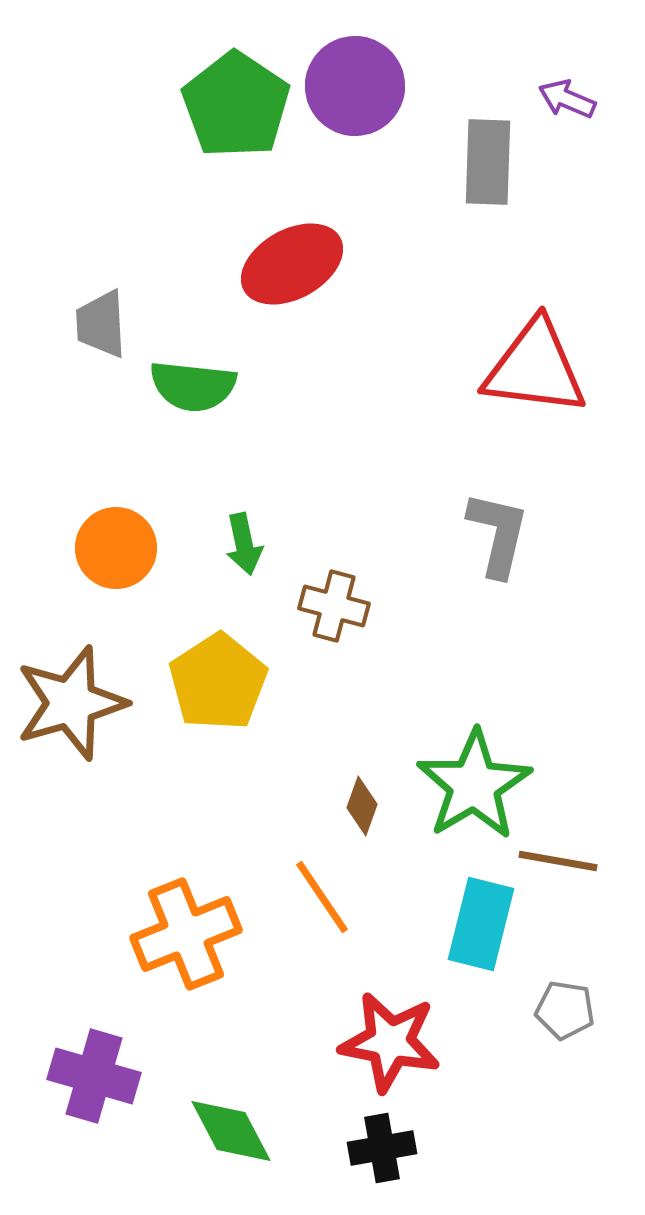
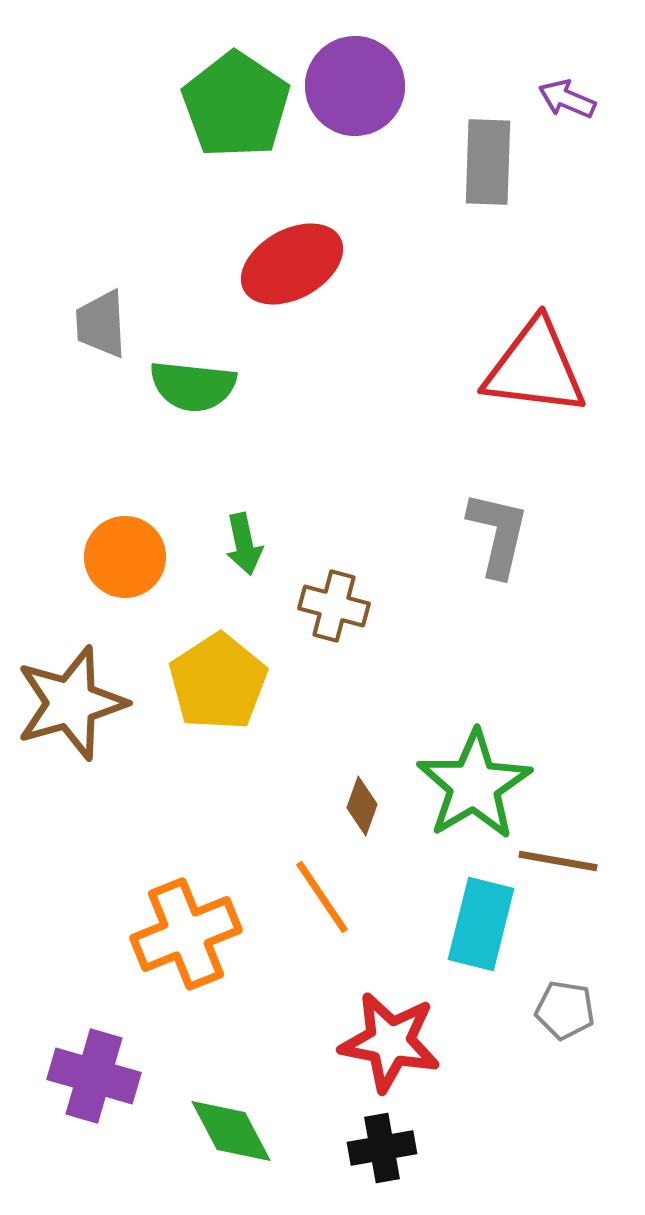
orange circle: moved 9 px right, 9 px down
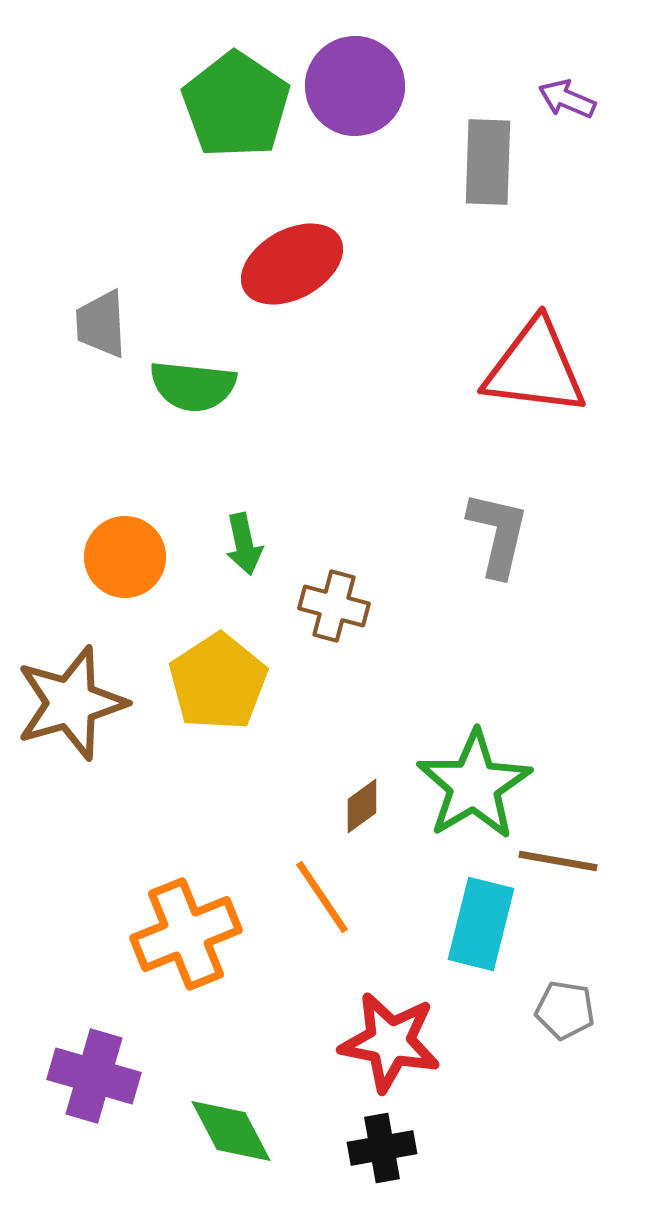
brown diamond: rotated 34 degrees clockwise
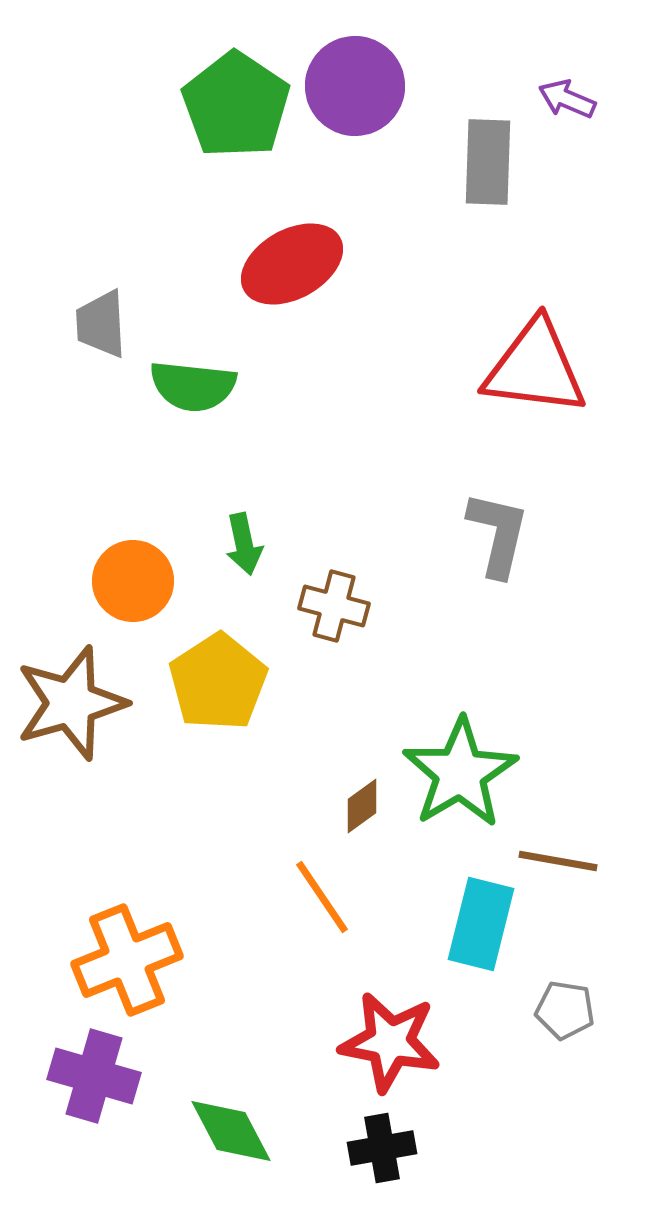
orange circle: moved 8 px right, 24 px down
green star: moved 14 px left, 12 px up
orange cross: moved 59 px left, 26 px down
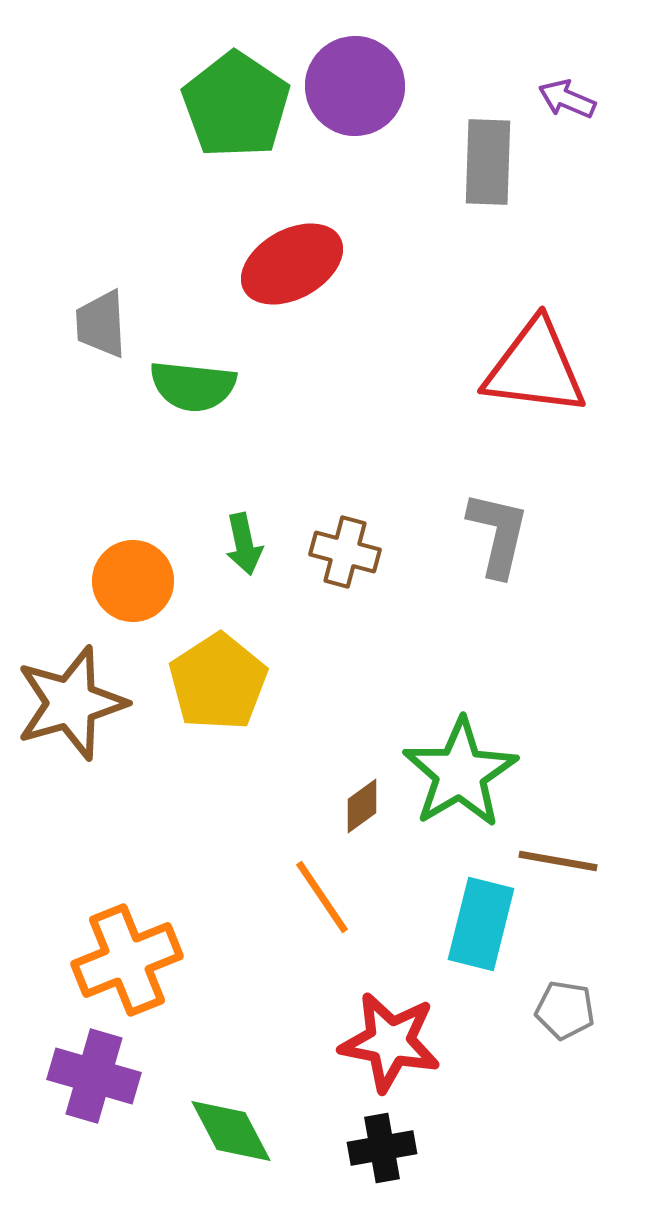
brown cross: moved 11 px right, 54 px up
